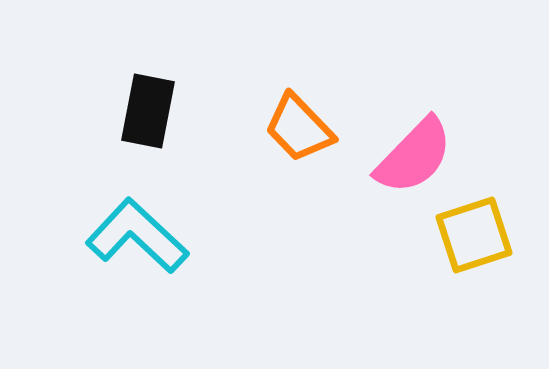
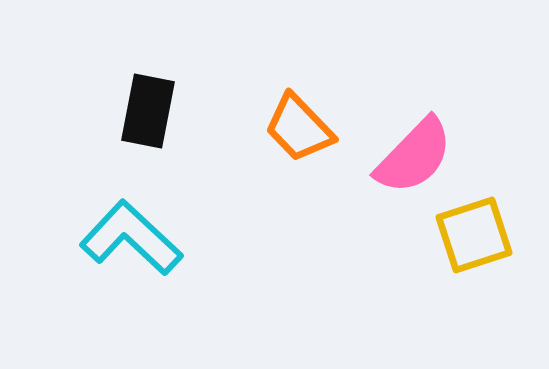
cyan L-shape: moved 6 px left, 2 px down
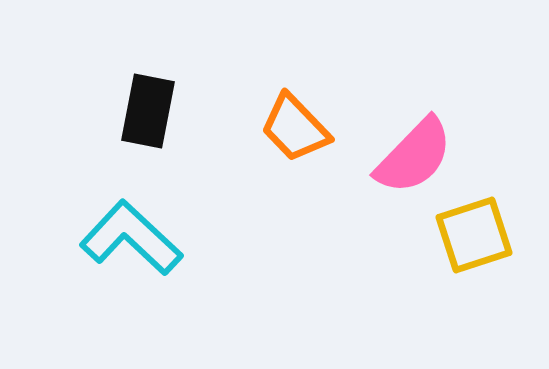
orange trapezoid: moved 4 px left
